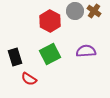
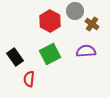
brown cross: moved 2 px left, 13 px down
black rectangle: rotated 18 degrees counterclockwise
red semicircle: rotated 63 degrees clockwise
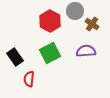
green square: moved 1 px up
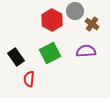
red hexagon: moved 2 px right, 1 px up
black rectangle: moved 1 px right
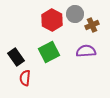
gray circle: moved 3 px down
brown cross: moved 1 px down; rotated 32 degrees clockwise
green square: moved 1 px left, 1 px up
red semicircle: moved 4 px left, 1 px up
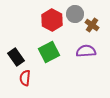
brown cross: rotated 32 degrees counterclockwise
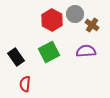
red semicircle: moved 6 px down
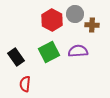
brown cross: rotated 32 degrees counterclockwise
purple semicircle: moved 8 px left
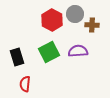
black rectangle: moved 1 px right; rotated 18 degrees clockwise
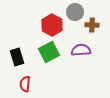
gray circle: moved 2 px up
red hexagon: moved 5 px down
purple semicircle: moved 3 px right, 1 px up
